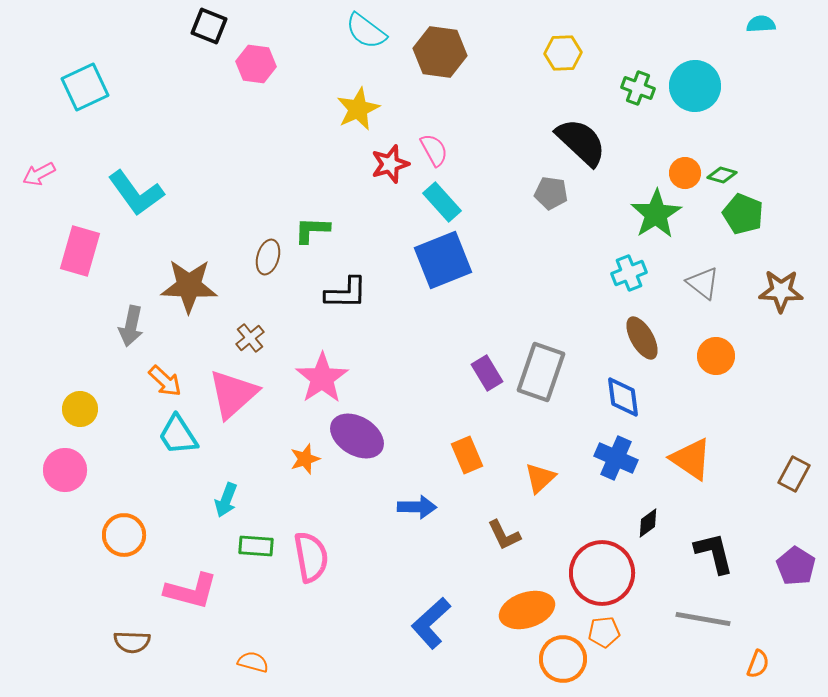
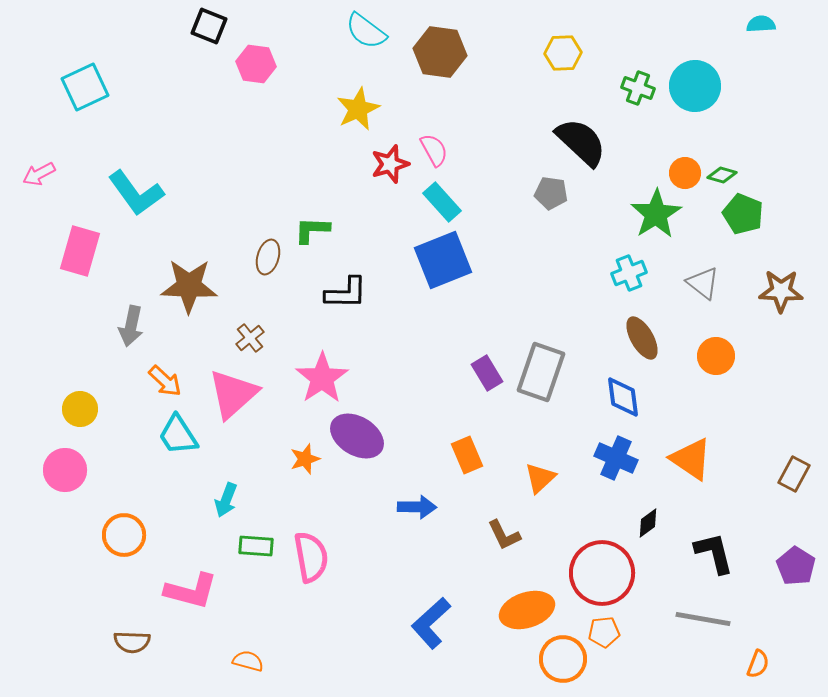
orange semicircle at (253, 662): moved 5 px left, 1 px up
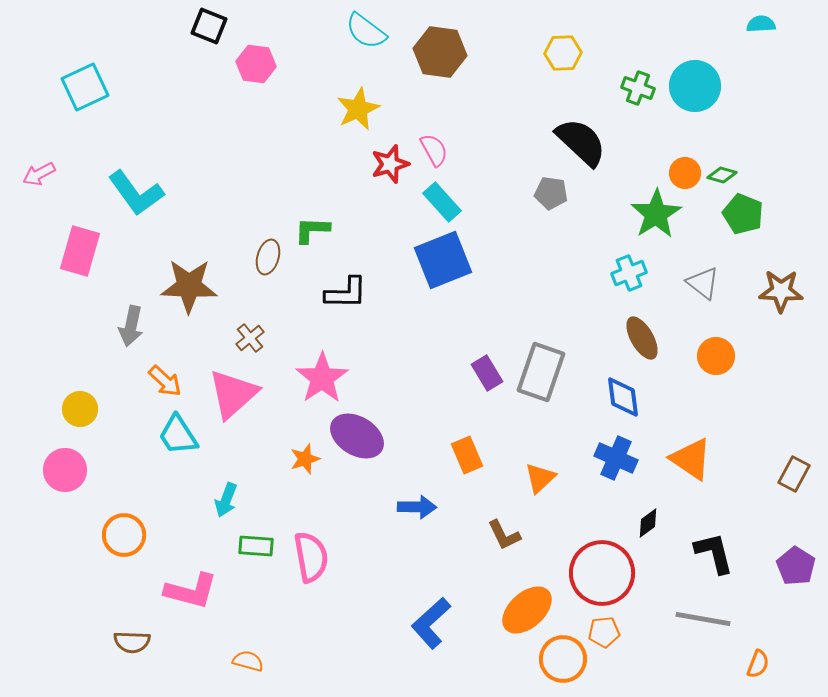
orange ellipse at (527, 610): rotated 24 degrees counterclockwise
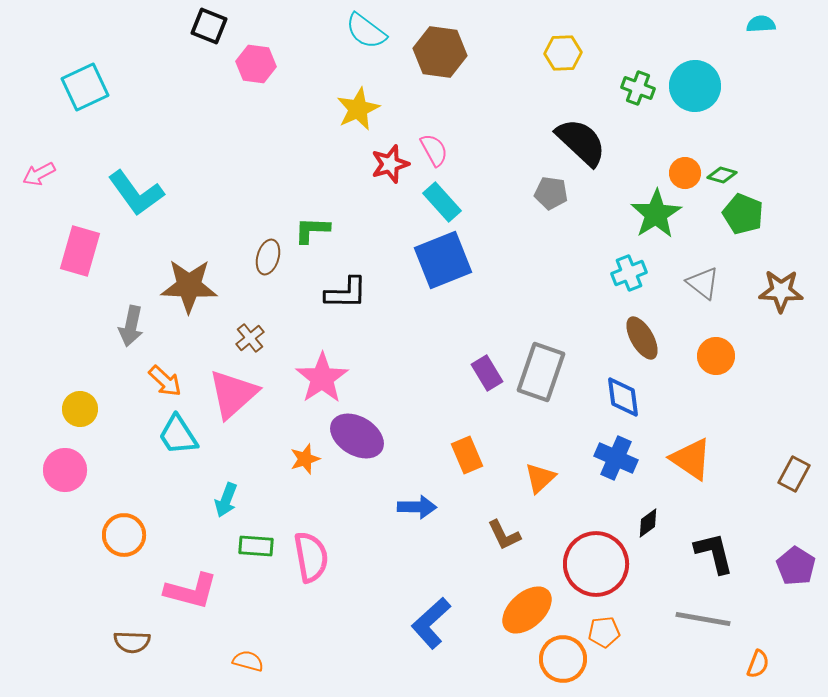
red circle at (602, 573): moved 6 px left, 9 px up
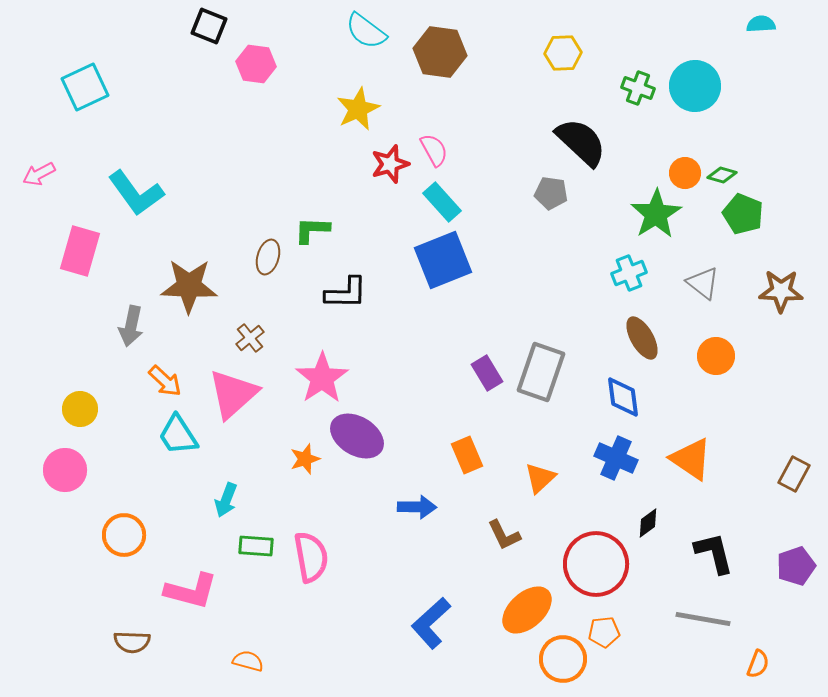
purple pentagon at (796, 566): rotated 21 degrees clockwise
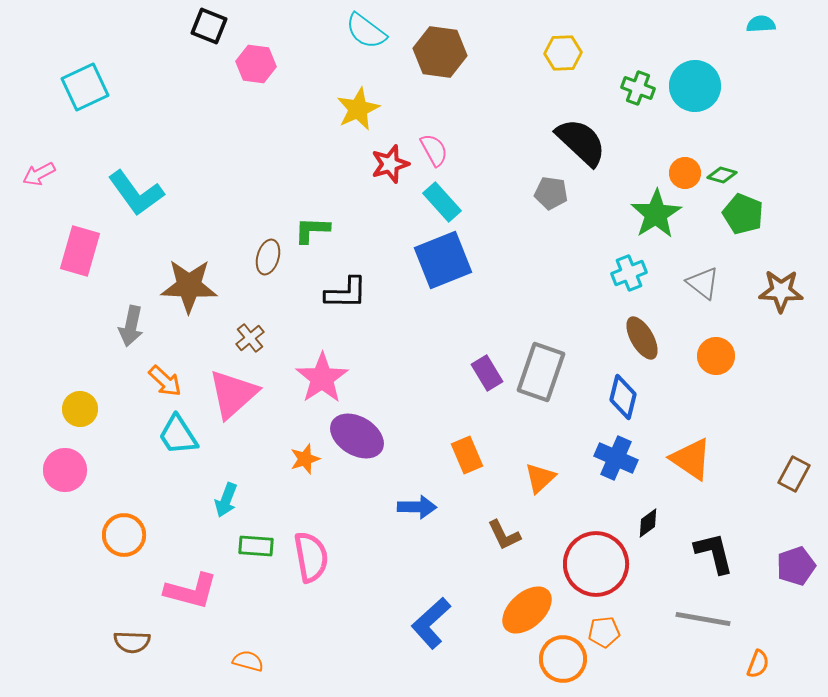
blue diamond at (623, 397): rotated 21 degrees clockwise
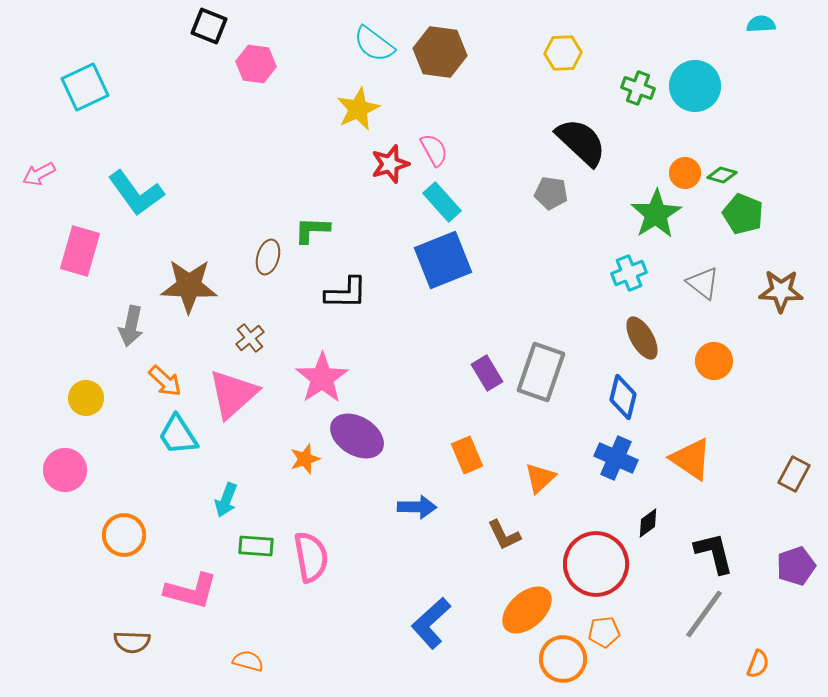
cyan semicircle at (366, 31): moved 8 px right, 13 px down
orange circle at (716, 356): moved 2 px left, 5 px down
yellow circle at (80, 409): moved 6 px right, 11 px up
gray line at (703, 619): moved 1 px right, 5 px up; rotated 64 degrees counterclockwise
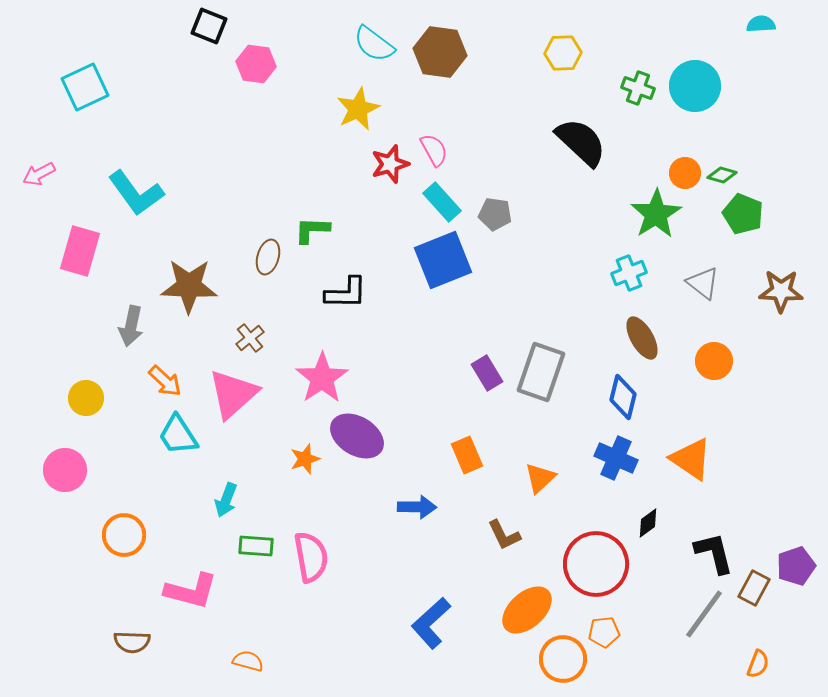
gray pentagon at (551, 193): moved 56 px left, 21 px down
brown rectangle at (794, 474): moved 40 px left, 114 px down
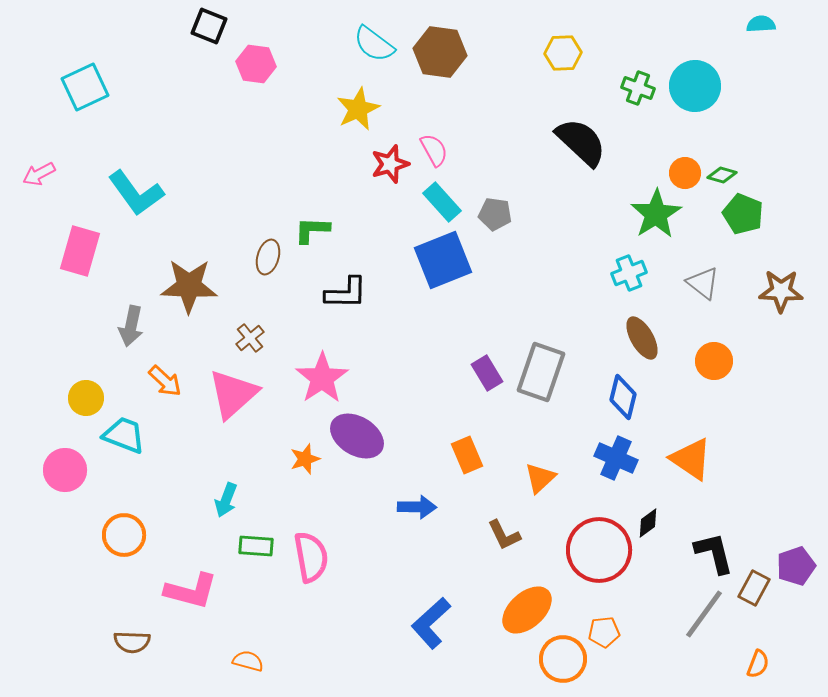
cyan trapezoid at (178, 435): moved 54 px left; rotated 144 degrees clockwise
red circle at (596, 564): moved 3 px right, 14 px up
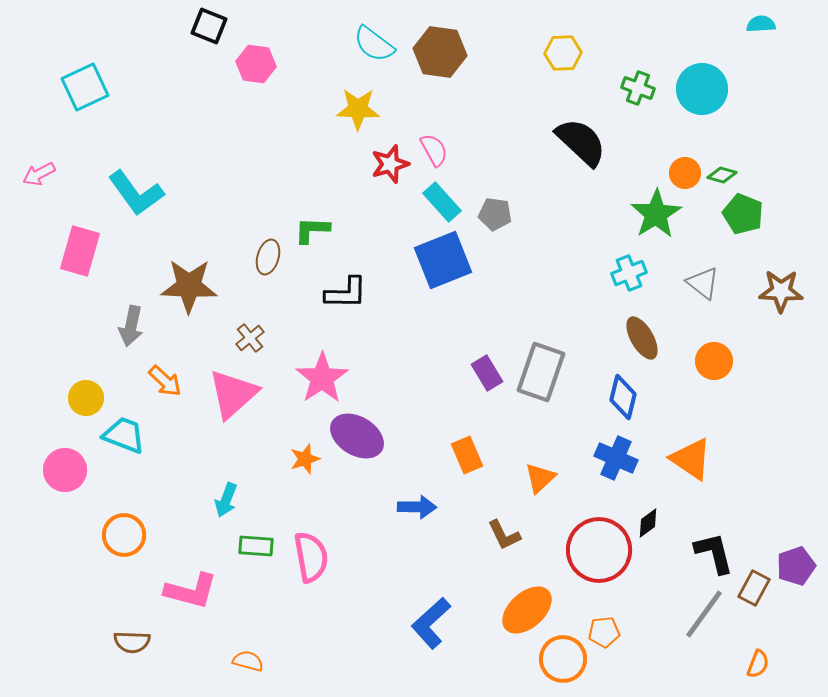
cyan circle at (695, 86): moved 7 px right, 3 px down
yellow star at (358, 109): rotated 27 degrees clockwise
